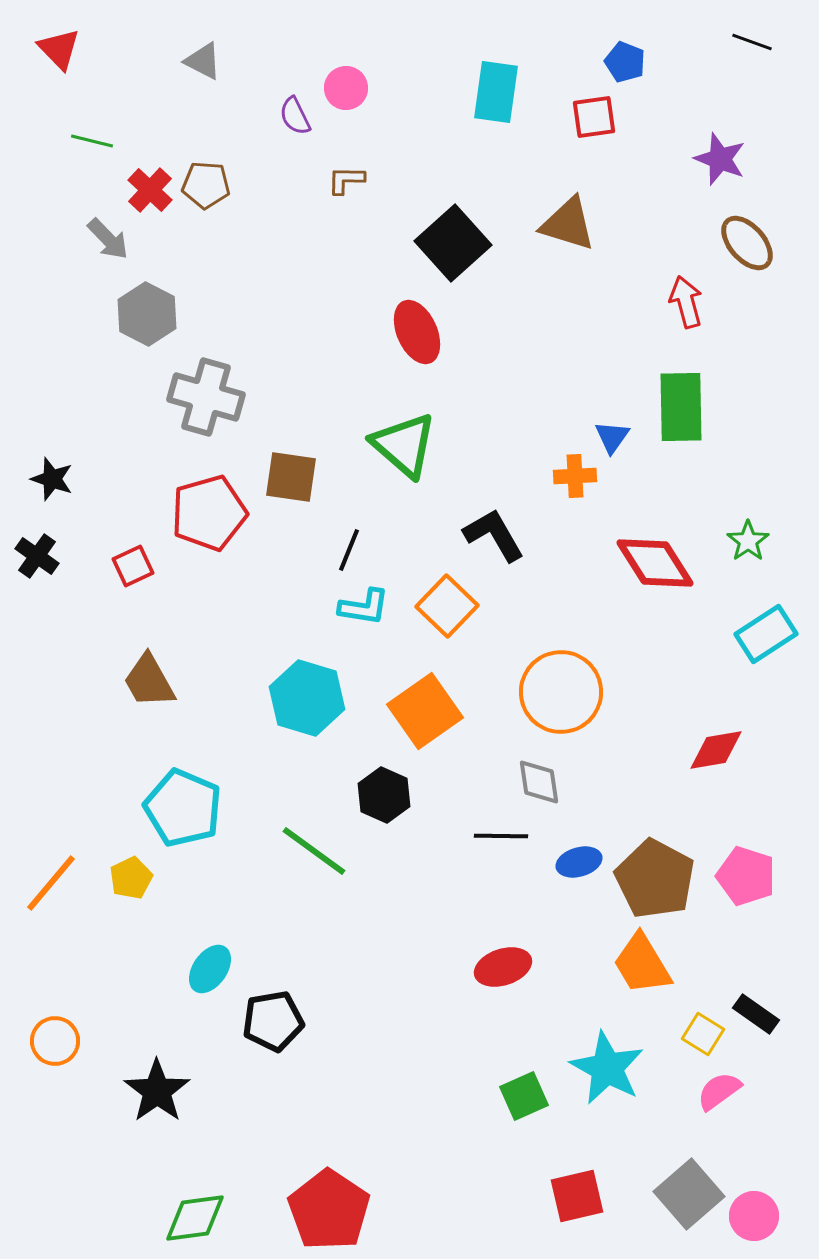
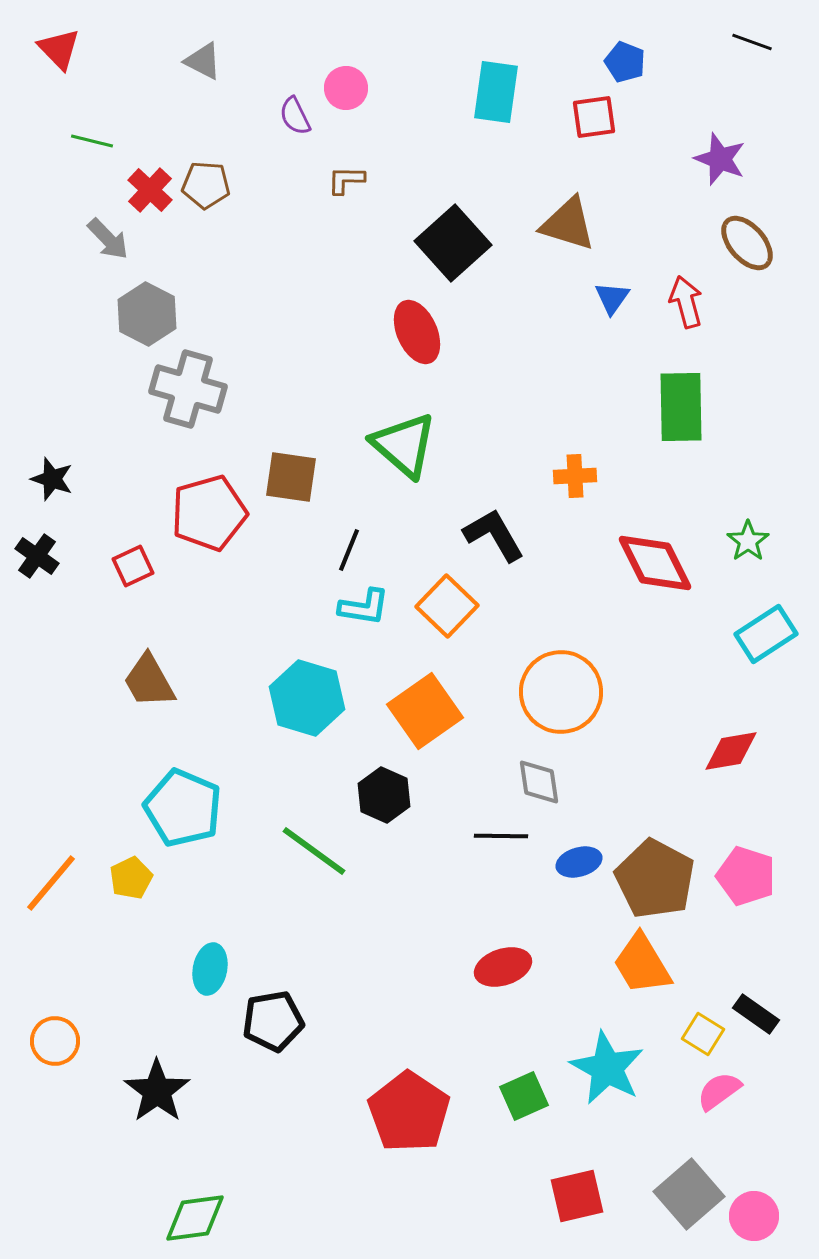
gray cross at (206, 397): moved 18 px left, 8 px up
blue triangle at (612, 437): moved 139 px up
red diamond at (655, 563): rotated 6 degrees clockwise
red diamond at (716, 750): moved 15 px right, 1 px down
cyan ellipse at (210, 969): rotated 24 degrees counterclockwise
red pentagon at (329, 1210): moved 80 px right, 98 px up
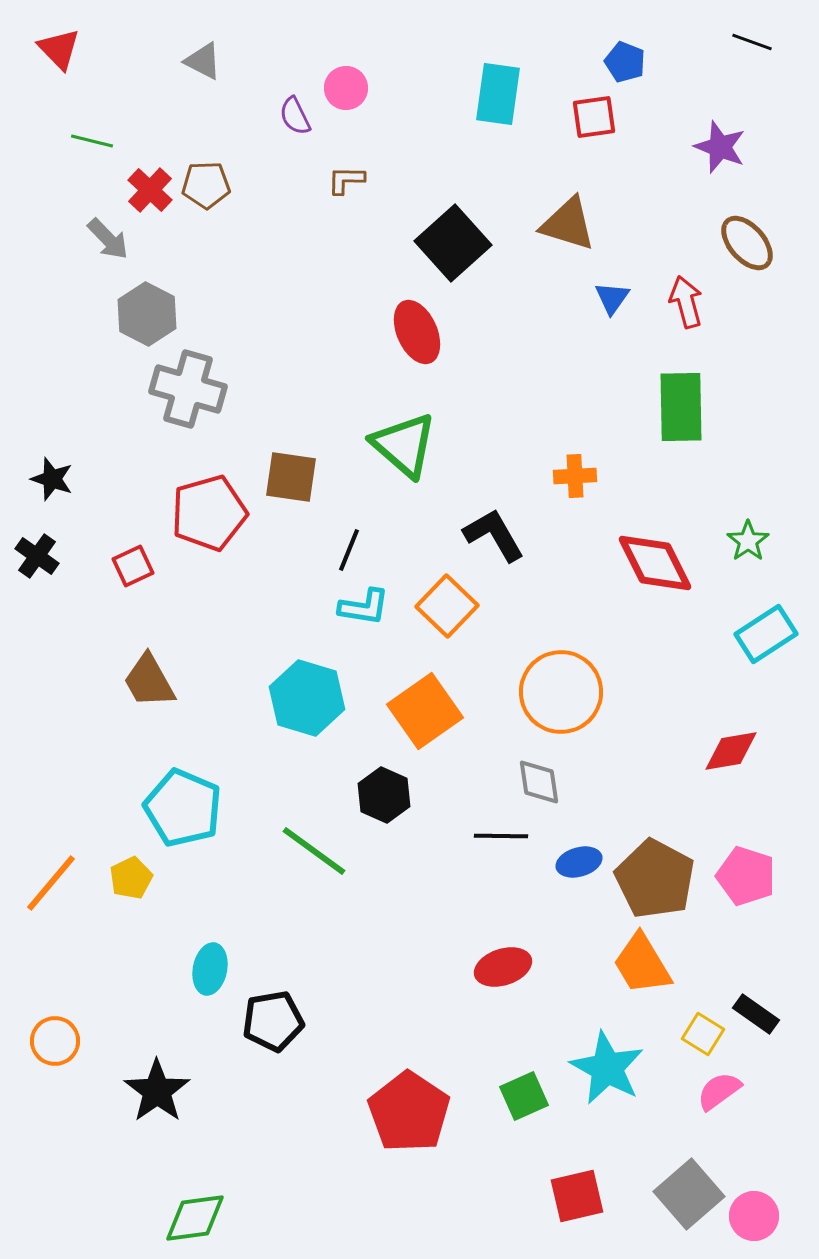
cyan rectangle at (496, 92): moved 2 px right, 2 px down
purple star at (720, 159): moved 12 px up
brown pentagon at (206, 185): rotated 6 degrees counterclockwise
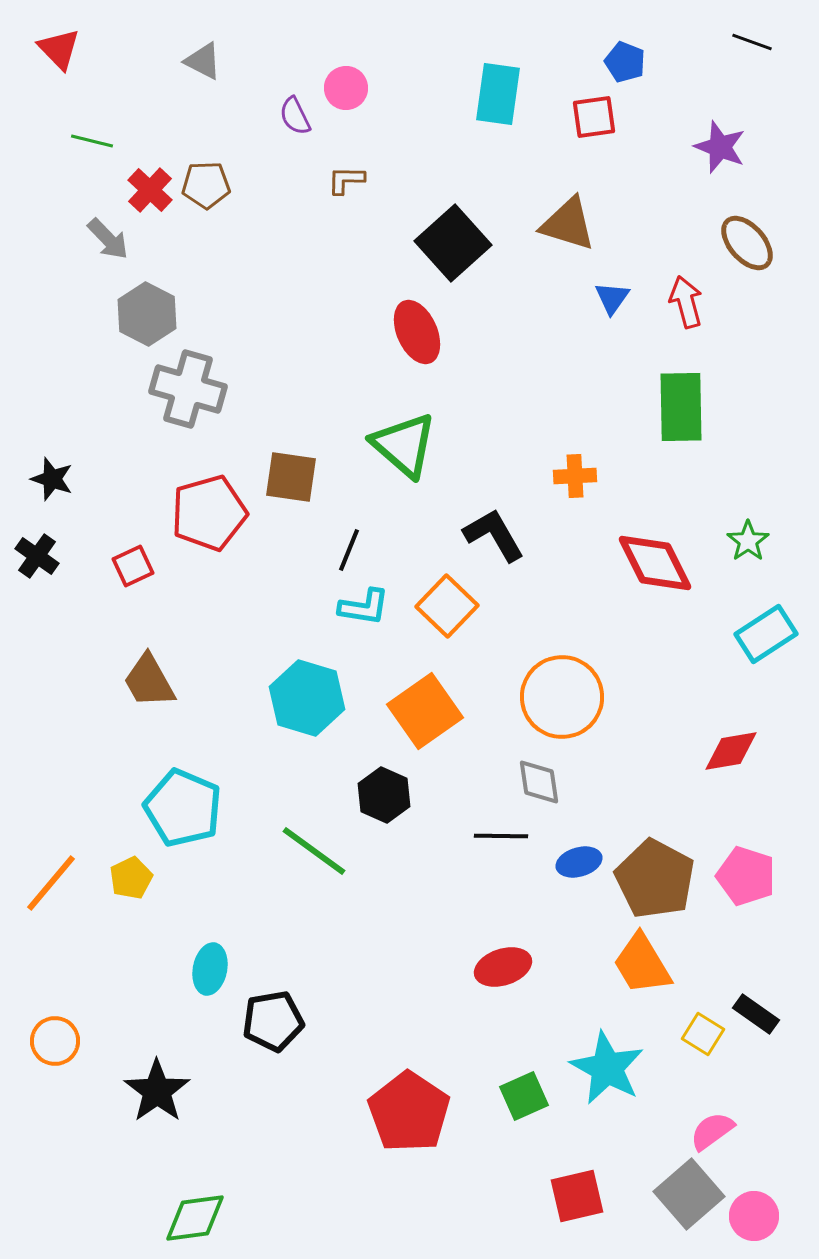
orange circle at (561, 692): moved 1 px right, 5 px down
pink semicircle at (719, 1091): moved 7 px left, 40 px down
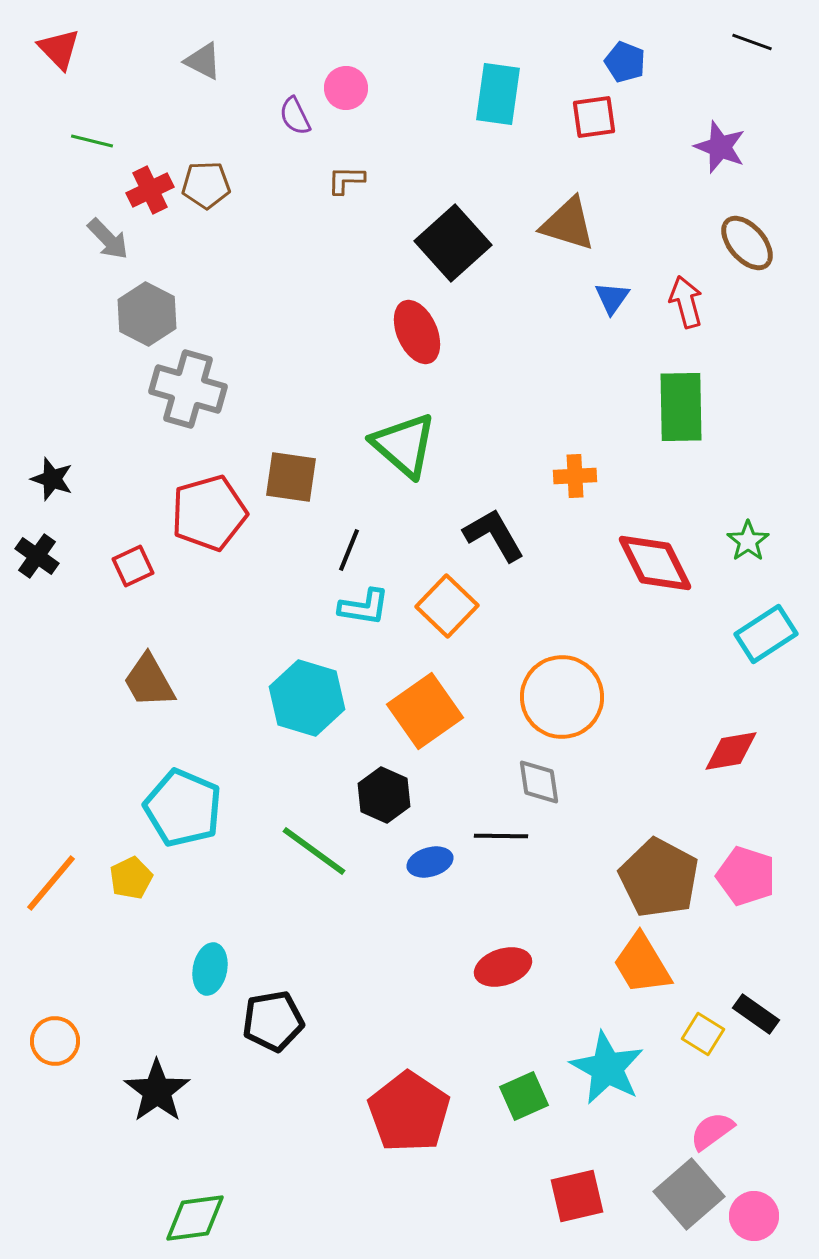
red cross at (150, 190): rotated 21 degrees clockwise
blue ellipse at (579, 862): moved 149 px left
brown pentagon at (655, 879): moved 4 px right, 1 px up
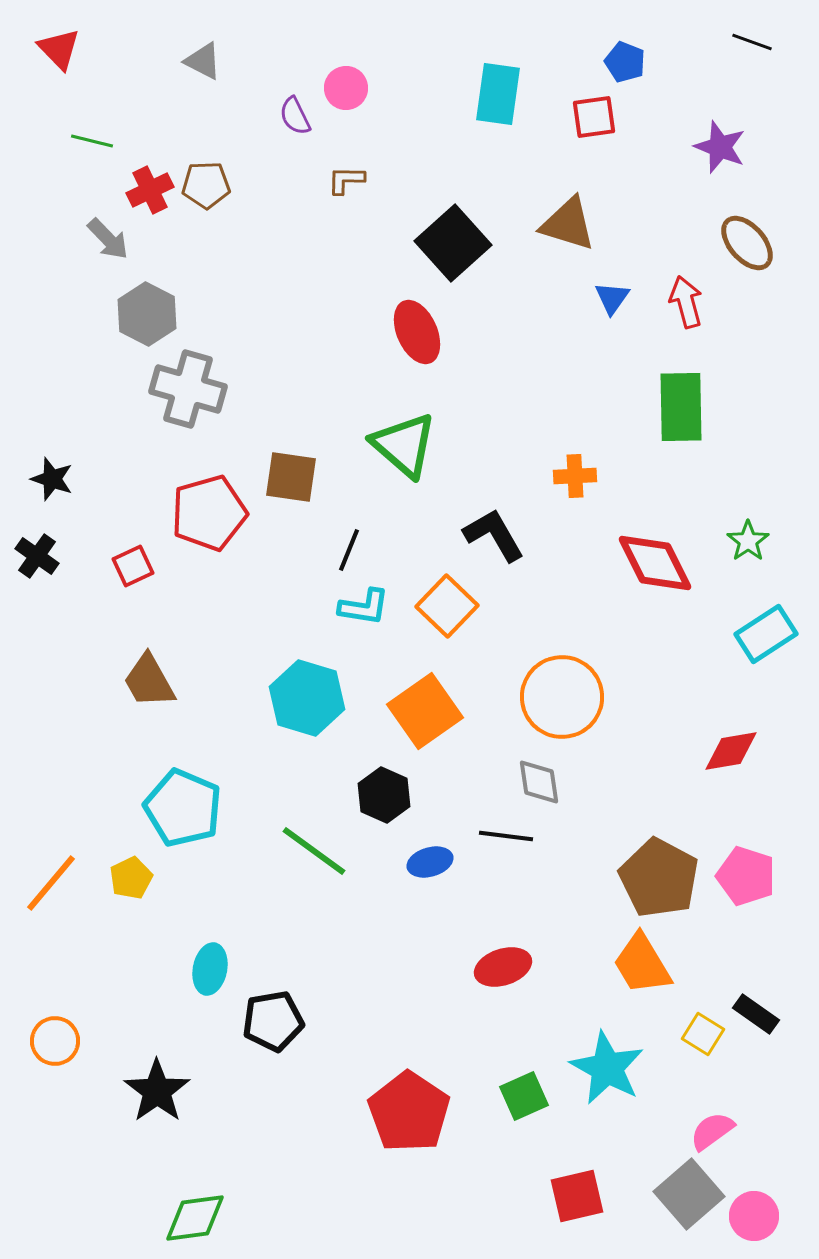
black line at (501, 836): moved 5 px right; rotated 6 degrees clockwise
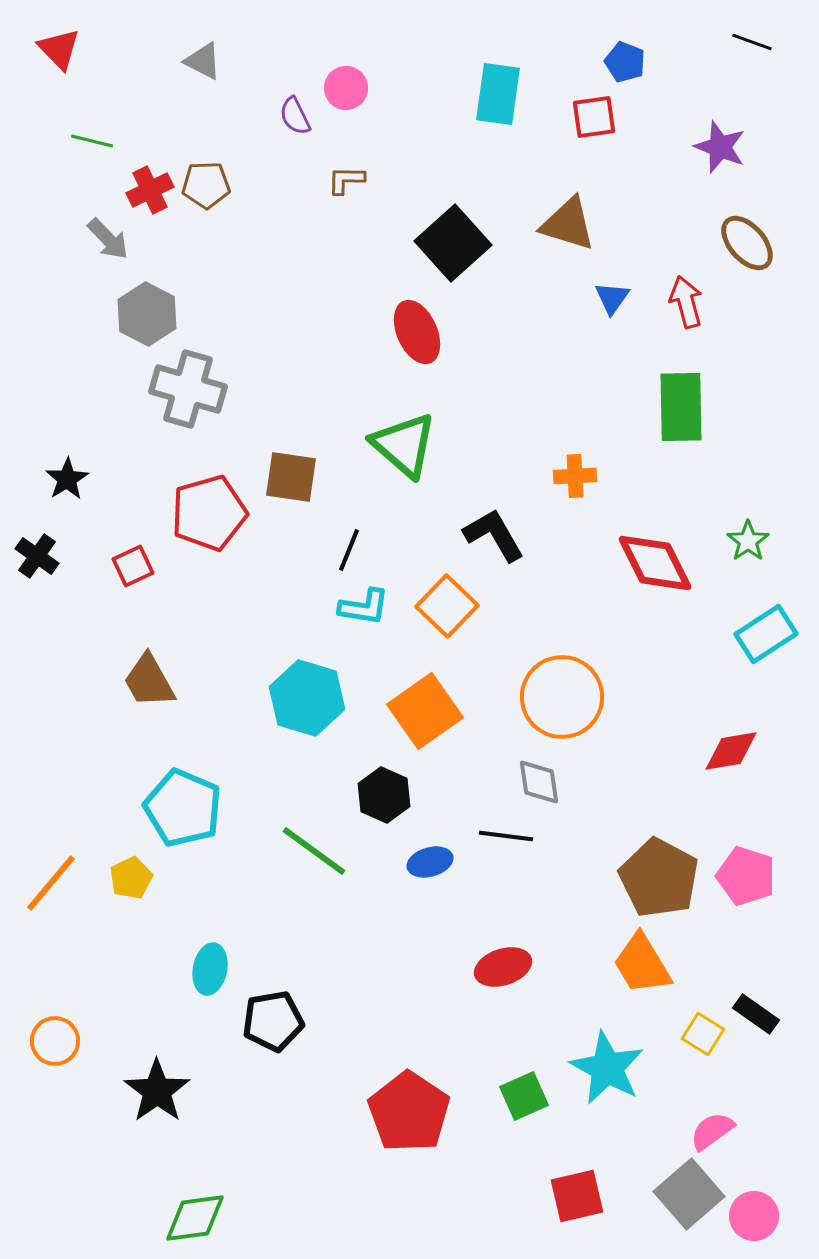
black star at (52, 479): moved 15 px right; rotated 21 degrees clockwise
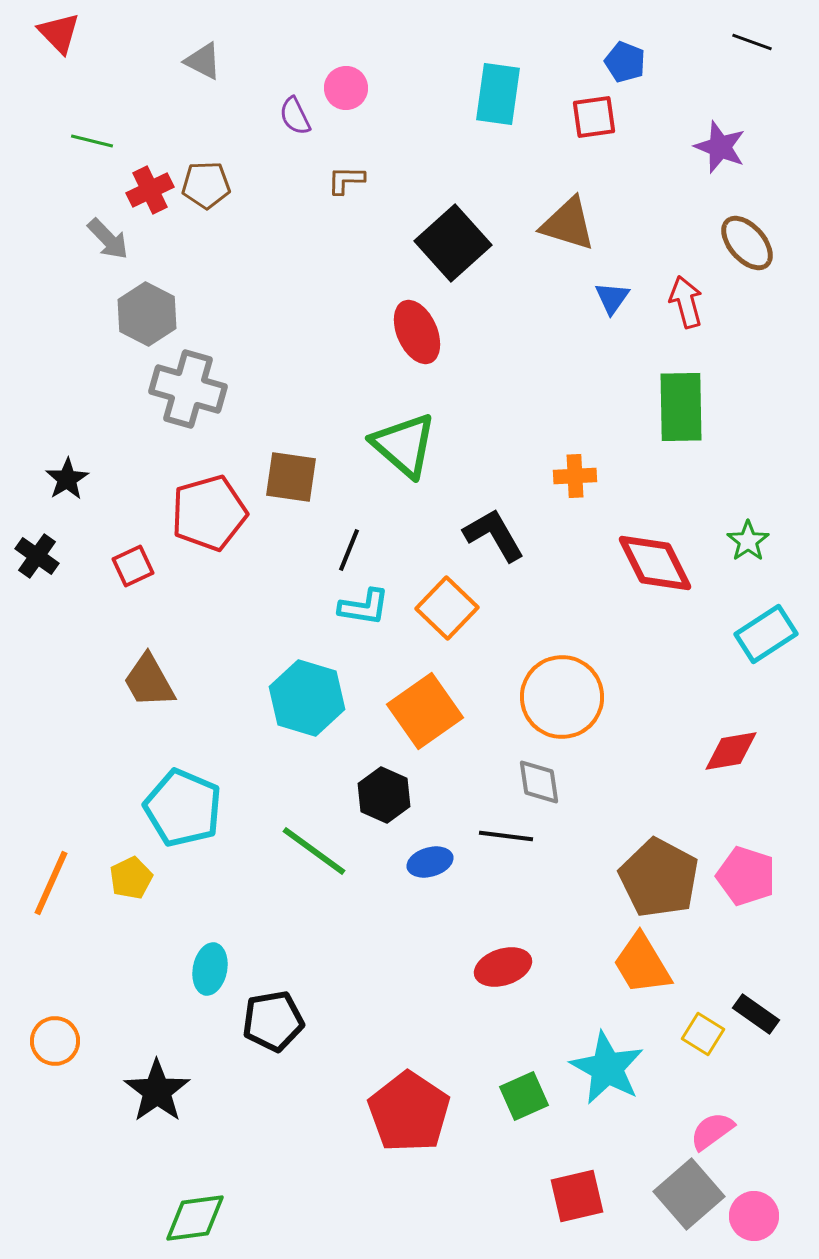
red triangle at (59, 49): moved 16 px up
orange square at (447, 606): moved 2 px down
orange line at (51, 883): rotated 16 degrees counterclockwise
